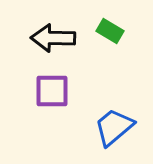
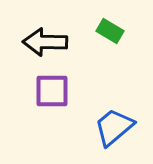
black arrow: moved 8 px left, 4 px down
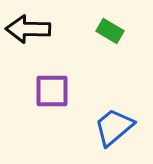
black arrow: moved 17 px left, 13 px up
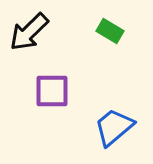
black arrow: moved 1 px right, 3 px down; rotated 45 degrees counterclockwise
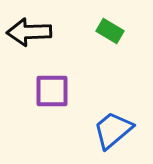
black arrow: rotated 42 degrees clockwise
blue trapezoid: moved 1 px left, 3 px down
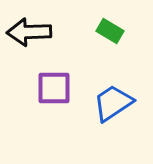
purple square: moved 2 px right, 3 px up
blue trapezoid: moved 27 px up; rotated 6 degrees clockwise
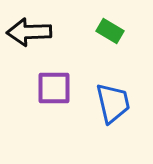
blue trapezoid: rotated 111 degrees clockwise
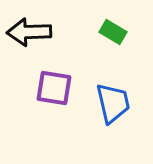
green rectangle: moved 3 px right, 1 px down
purple square: rotated 9 degrees clockwise
